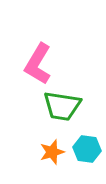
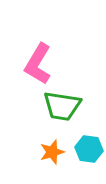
cyan hexagon: moved 2 px right
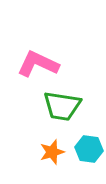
pink L-shape: rotated 84 degrees clockwise
